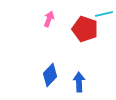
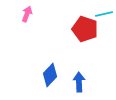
pink arrow: moved 22 px left, 5 px up
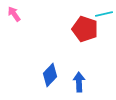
pink arrow: moved 13 px left; rotated 56 degrees counterclockwise
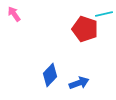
blue arrow: moved 1 px down; rotated 72 degrees clockwise
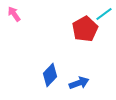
cyan line: rotated 24 degrees counterclockwise
red pentagon: rotated 25 degrees clockwise
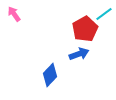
blue arrow: moved 29 px up
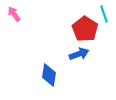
cyan line: rotated 72 degrees counterclockwise
red pentagon: rotated 10 degrees counterclockwise
blue diamond: moved 1 px left; rotated 35 degrees counterclockwise
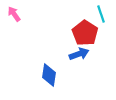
cyan line: moved 3 px left
red pentagon: moved 4 px down
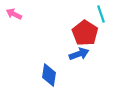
pink arrow: rotated 28 degrees counterclockwise
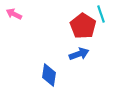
red pentagon: moved 2 px left, 7 px up
